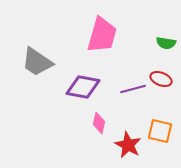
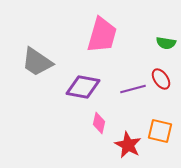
red ellipse: rotated 35 degrees clockwise
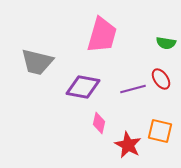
gray trapezoid: rotated 20 degrees counterclockwise
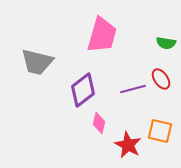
purple diamond: moved 3 px down; rotated 48 degrees counterclockwise
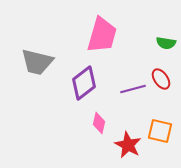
purple diamond: moved 1 px right, 7 px up
